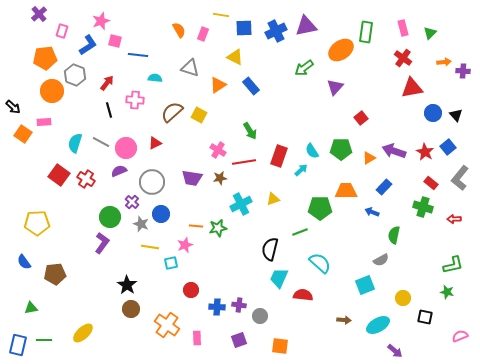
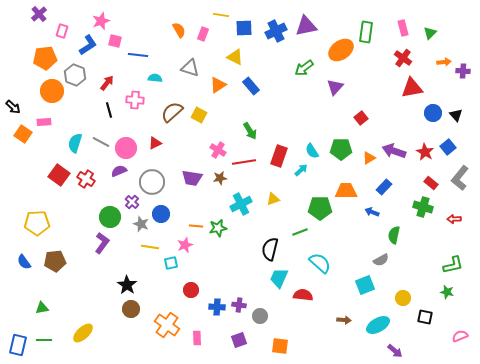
brown pentagon at (55, 274): moved 13 px up
green triangle at (31, 308): moved 11 px right
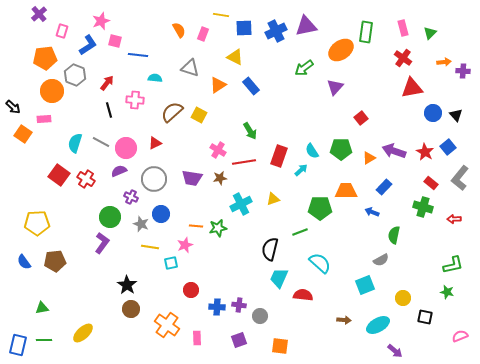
pink rectangle at (44, 122): moved 3 px up
gray circle at (152, 182): moved 2 px right, 3 px up
purple cross at (132, 202): moved 1 px left, 5 px up; rotated 16 degrees counterclockwise
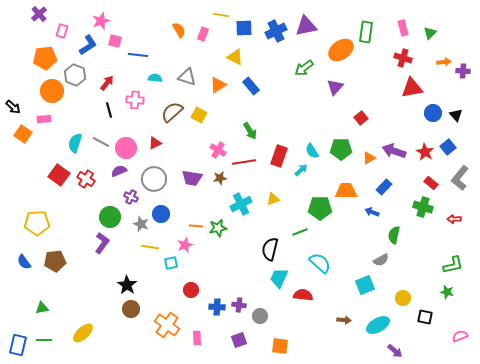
red cross at (403, 58): rotated 18 degrees counterclockwise
gray triangle at (190, 68): moved 3 px left, 9 px down
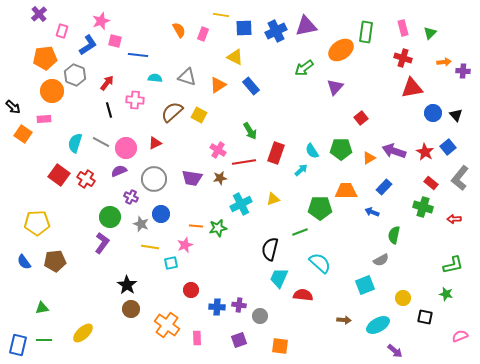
red rectangle at (279, 156): moved 3 px left, 3 px up
green star at (447, 292): moved 1 px left, 2 px down
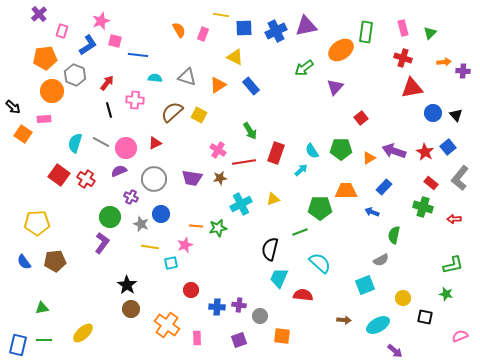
orange square at (280, 346): moved 2 px right, 10 px up
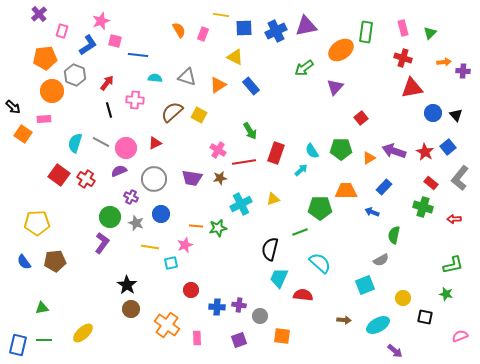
gray star at (141, 224): moved 5 px left, 1 px up
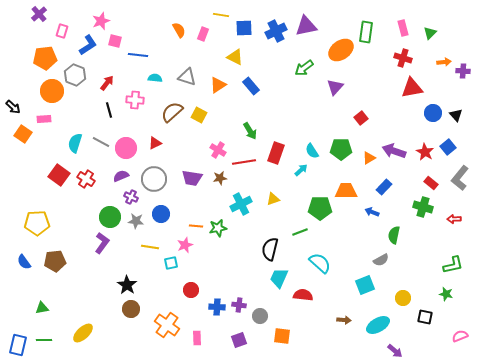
purple semicircle at (119, 171): moved 2 px right, 5 px down
gray star at (136, 223): moved 2 px up; rotated 14 degrees counterclockwise
